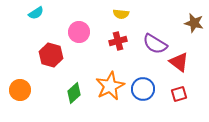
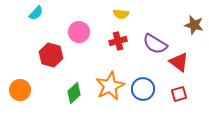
cyan semicircle: rotated 14 degrees counterclockwise
brown star: moved 2 px down
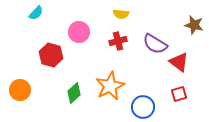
blue circle: moved 18 px down
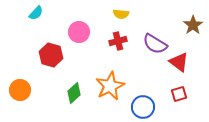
brown star: moved 1 px left; rotated 24 degrees clockwise
